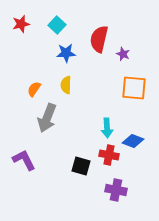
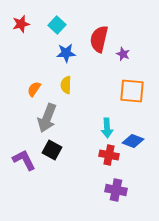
orange square: moved 2 px left, 3 px down
black square: moved 29 px left, 16 px up; rotated 12 degrees clockwise
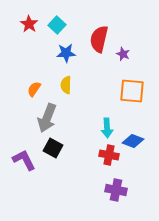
red star: moved 8 px right; rotated 24 degrees counterclockwise
black square: moved 1 px right, 2 px up
